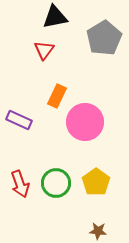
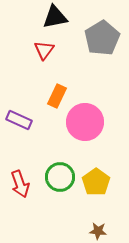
gray pentagon: moved 2 px left
green circle: moved 4 px right, 6 px up
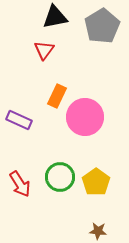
gray pentagon: moved 12 px up
pink circle: moved 5 px up
red arrow: rotated 12 degrees counterclockwise
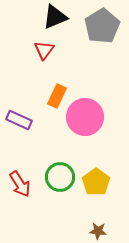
black triangle: rotated 12 degrees counterclockwise
